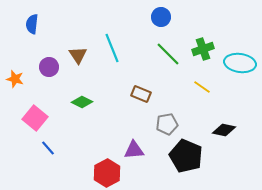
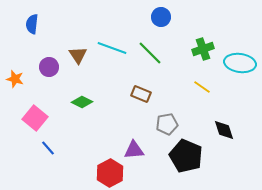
cyan line: rotated 48 degrees counterclockwise
green line: moved 18 px left, 1 px up
black diamond: rotated 60 degrees clockwise
red hexagon: moved 3 px right
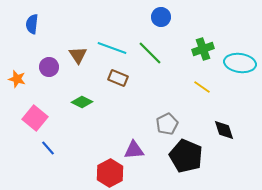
orange star: moved 2 px right
brown rectangle: moved 23 px left, 16 px up
gray pentagon: rotated 15 degrees counterclockwise
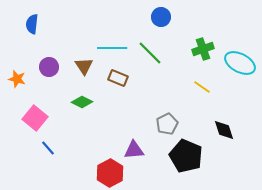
cyan line: rotated 20 degrees counterclockwise
brown triangle: moved 6 px right, 11 px down
cyan ellipse: rotated 20 degrees clockwise
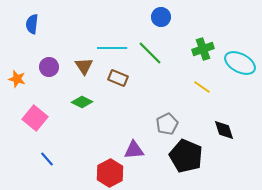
blue line: moved 1 px left, 11 px down
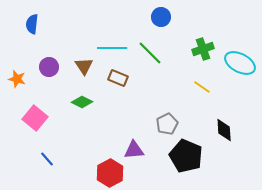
black diamond: rotated 15 degrees clockwise
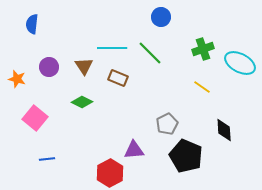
blue line: rotated 56 degrees counterclockwise
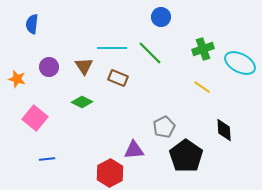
gray pentagon: moved 3 px left, 3 px down
black pentagon: rotated 12 degrees clockwise
